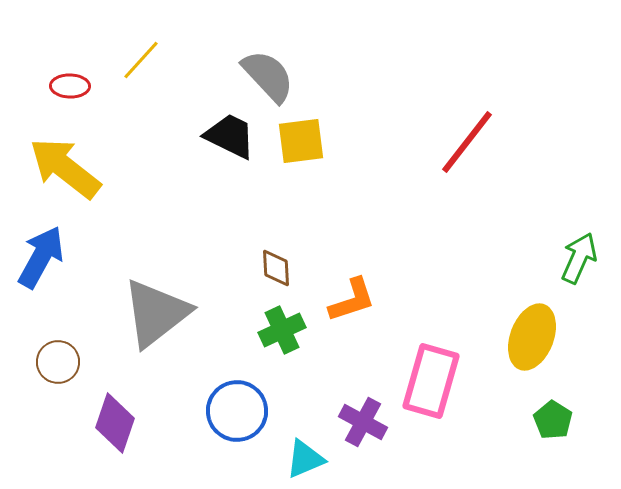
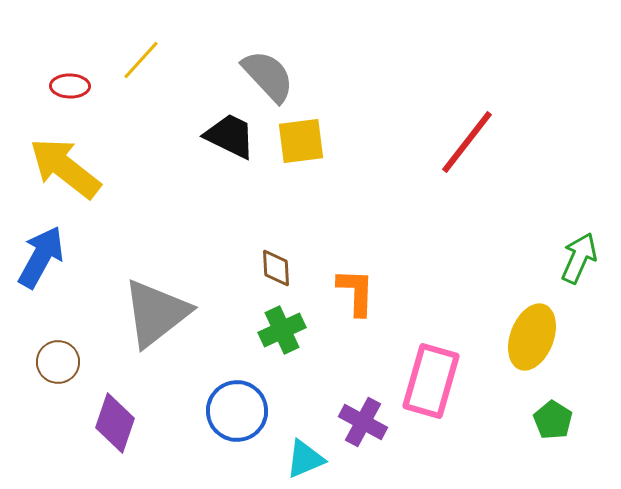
orange L-shape: moved 4 px right, 8 px up; rotated 70 degrees counterclockwise
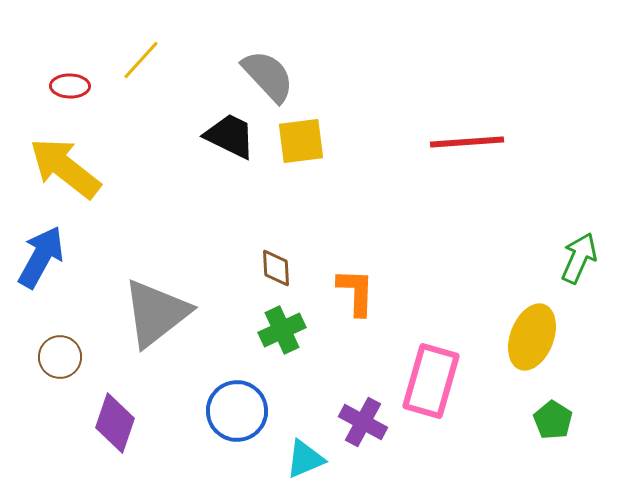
red line: rotated 48 degrees clockwise
brown circle: moved 2 px right, 5 px up
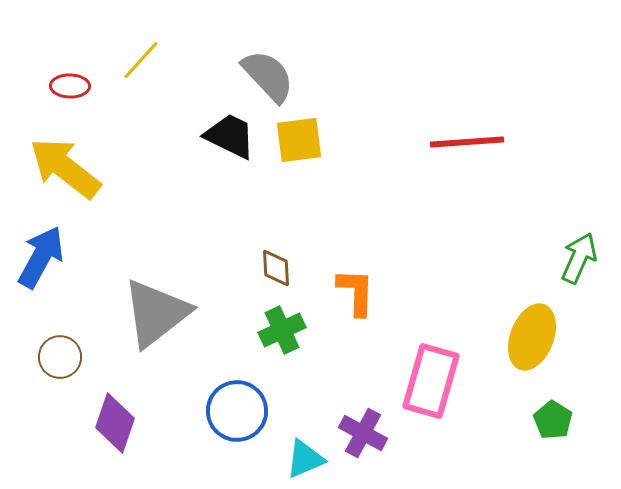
yellow square: moved 2 px left, 1 px up
purple cross: moved 11 px down
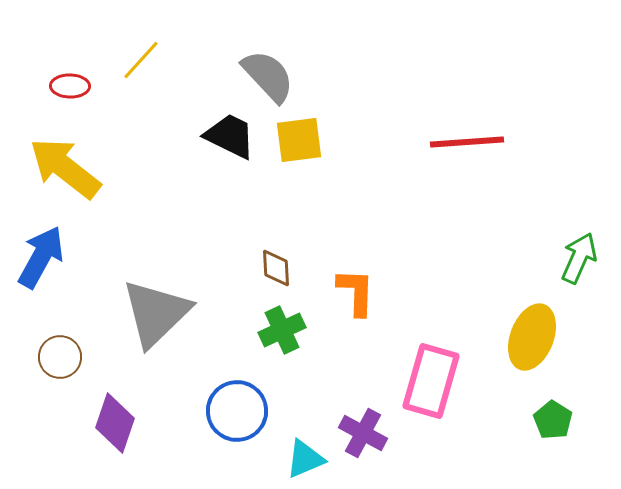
gray triangle: rotated 6 degrees counterclockwise
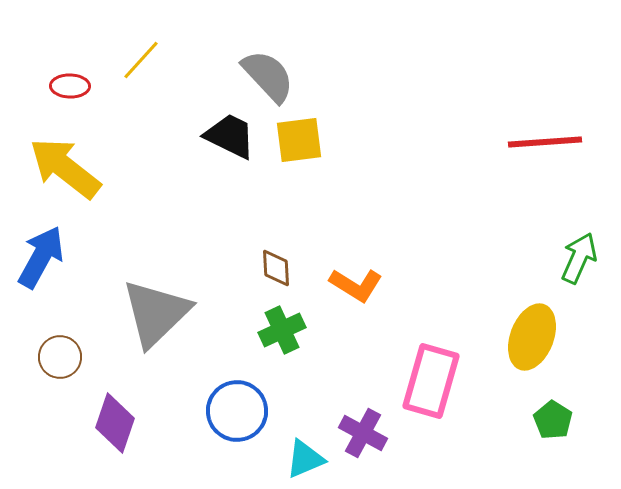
red line: moved 78 px right
orange L-shape: moved 7 px up; rotated 120 degrees clockwise
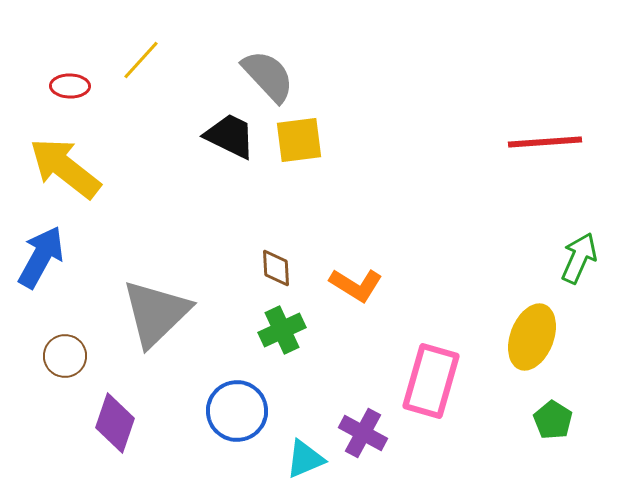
brown circle: moved 5 px right, 1 px up
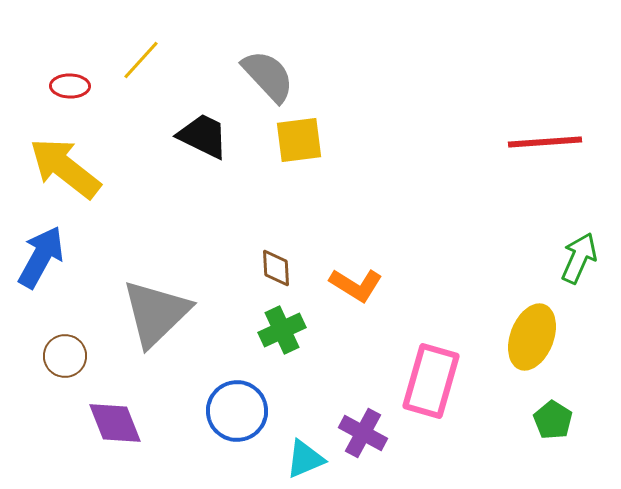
black trapezoid: moved 27 px left
purple diamond: rotated 40 degrees counterclockwise
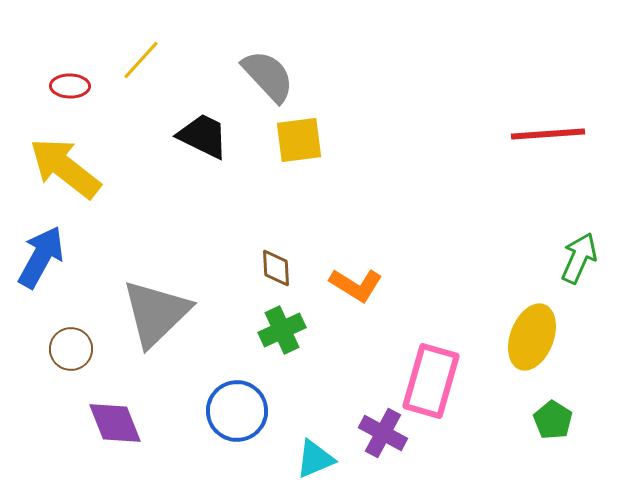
red line: moved 3 px right, 8 px up
brown circle: moved 6 px right, 7 px up
purple cross: moved 20 px right
cyan triangle: moved 10 px right
